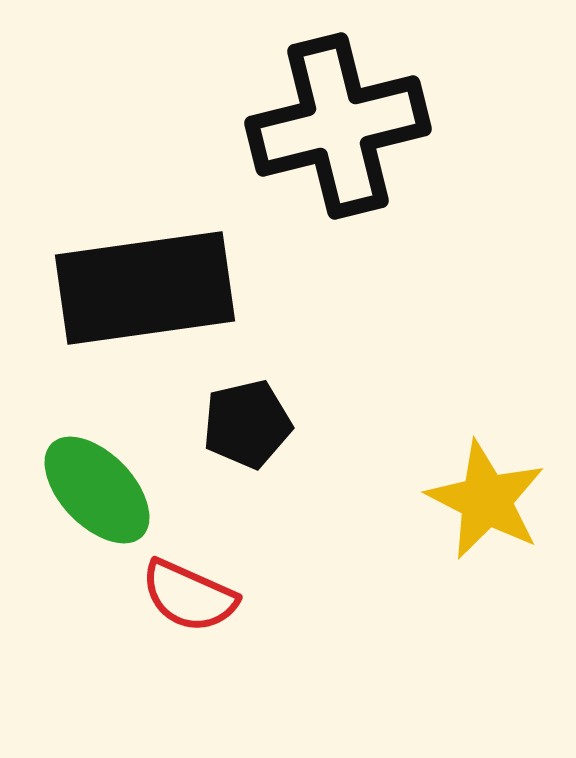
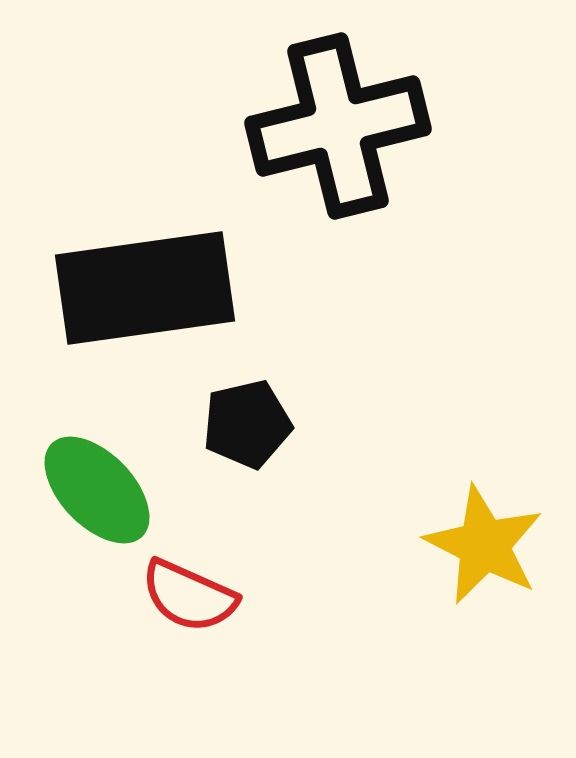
yellow star: moved 2 px left, 45 px down
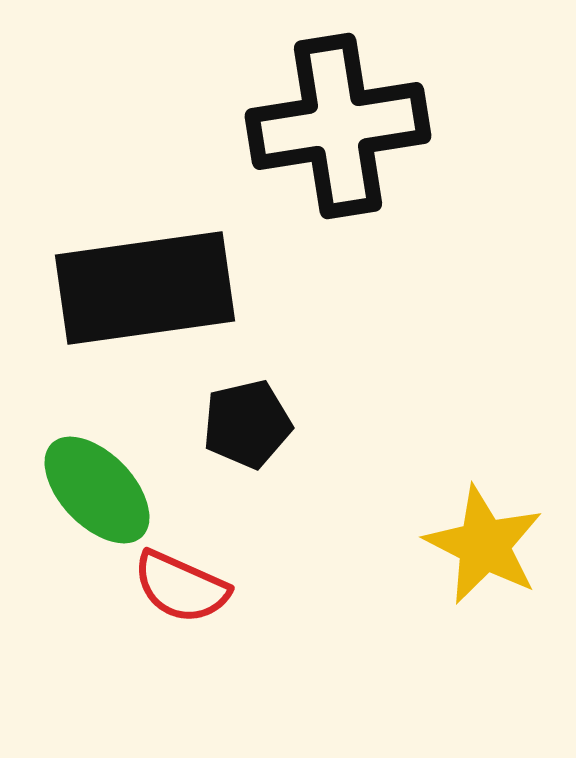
black cross: rotated 5 degrees clockwise
red semicircle: moved 8 px left, 9 px up
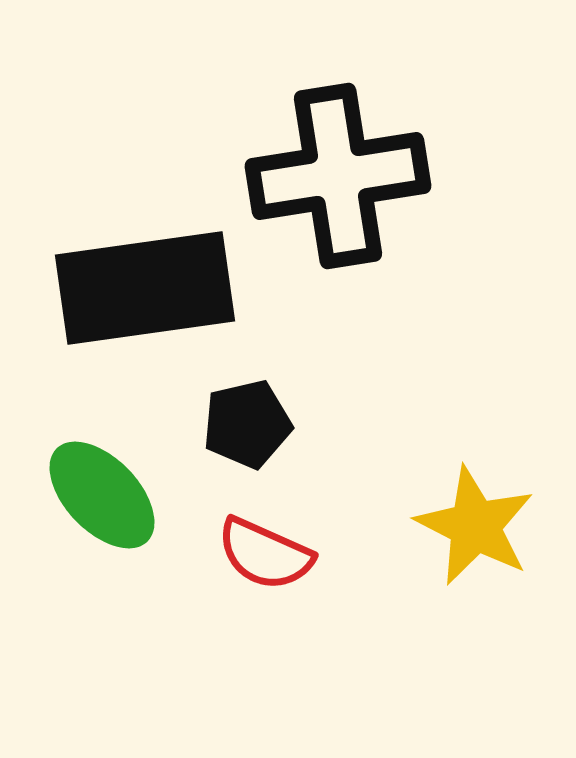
black cross: moved 50 px down
green ellipse: moved 5 px right, 5 px down
yellow star: moved 9 px left, 19 px up
red semicircle: moved 84 px right, 33 px up
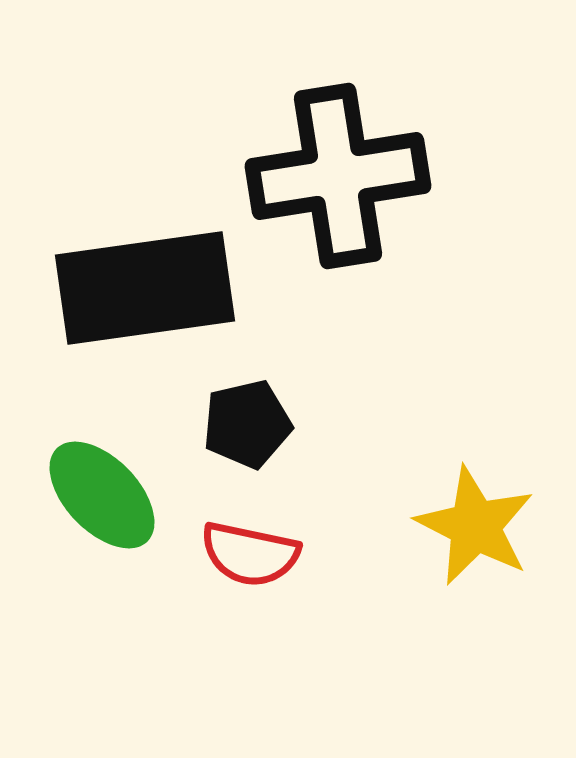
red semicircle: moved 15 px left; rotated 12 degrees counterclockwise
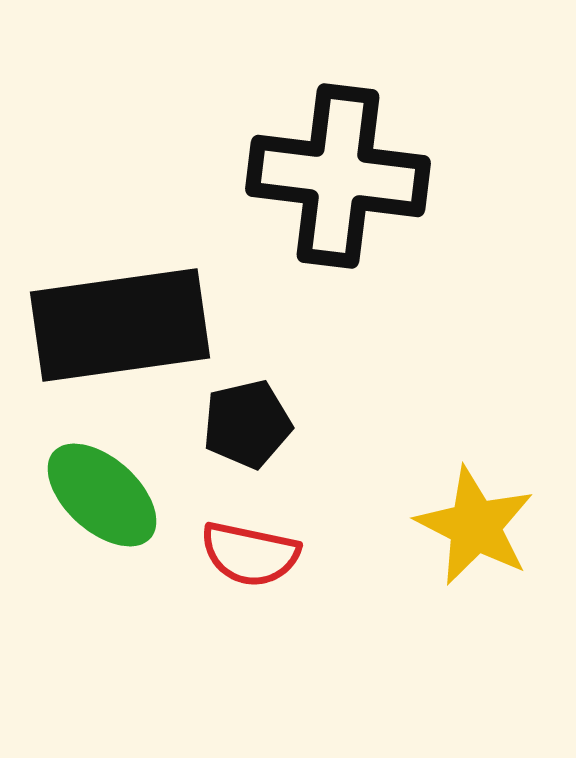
black cross: rotated 16 degrees clockwise
black rectangle: moved 25 px left, 37 px down
green ellipse: rotated 4 degrees counterclockwise
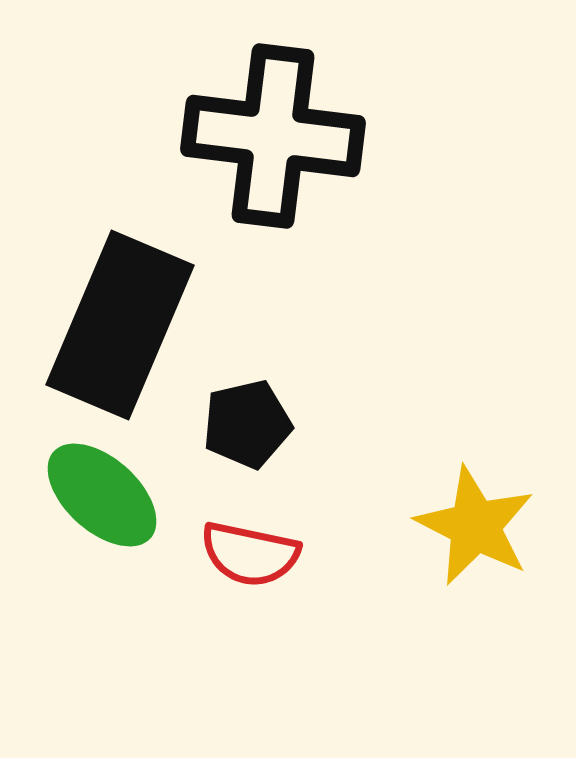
black cross: moved 65 px left, 40 px up
black rectangle: rotated 59 degrees counterclockwise
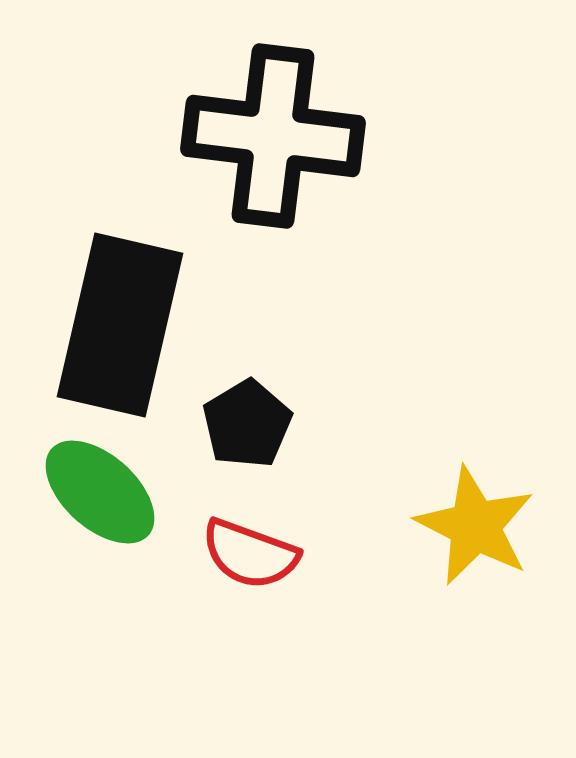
black rectangle: rotated 10 degrees counterclockwise
black pentagon: rotated 18 degrees counterclockwise
green ellipse: moved 2 px left, 3 px up
red semicircle: rotated 8 degrees clockwise
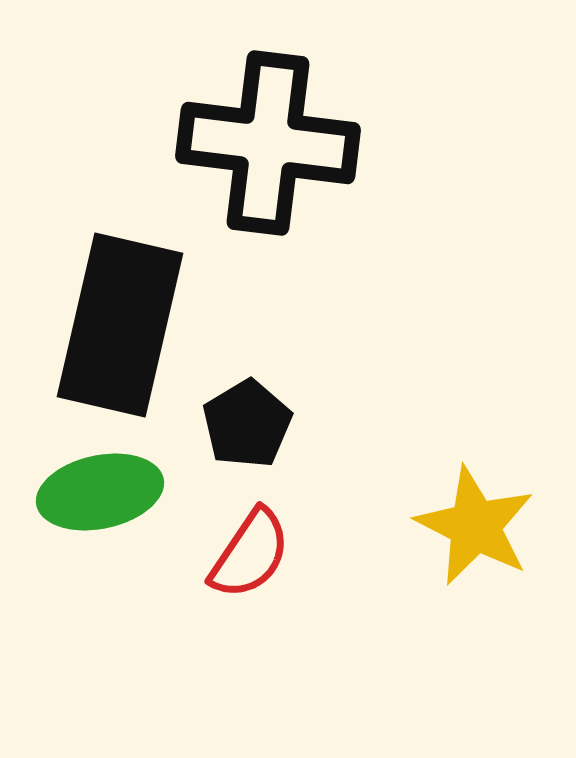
black cross: moved 5 px left, 7 px down
green ellipse: rotated 54 degrees counterclockwise
red semicircle: rotated 76 degrees counterclockwise
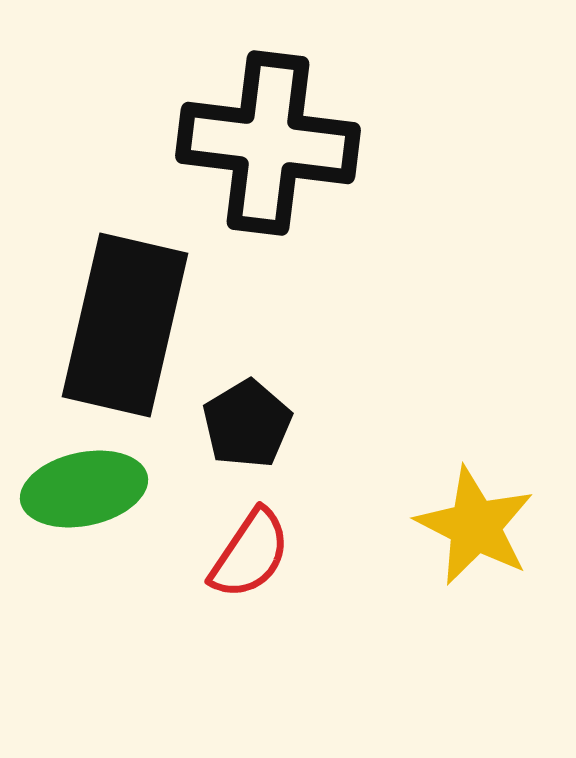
black rectangle: moved 5 px right
green ellipse: moved 16 px left, 3 px up
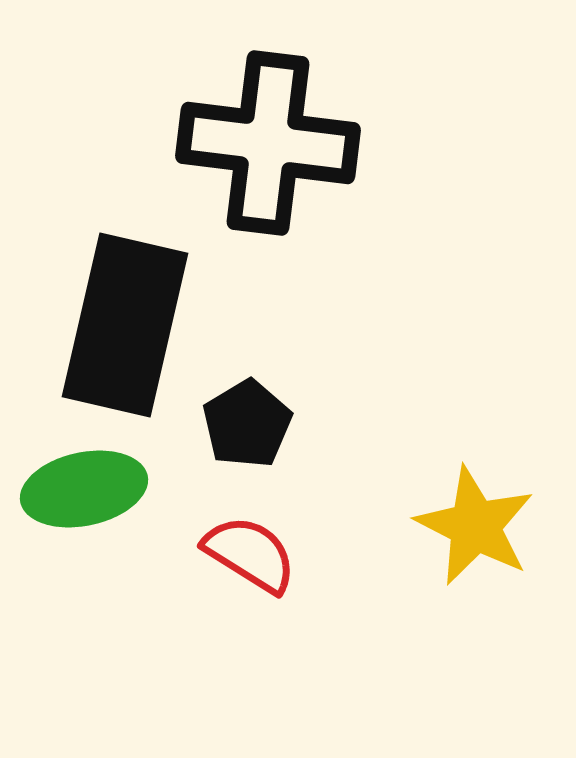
red semicircle: rotated 92 degrees counterclockwise
